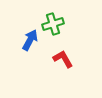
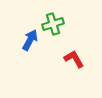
red L-shape: moved 11 px right
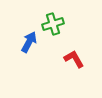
blue arrow: moved 1 px left, 2 px down
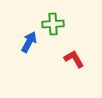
green cross: rotated 15 degrees clockwise
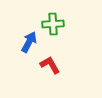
red L-shape: moved 24 px left, 6 px down
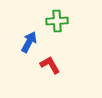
green cross: moved 4 px right, 3 px up
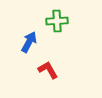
red L-shape: moved 2 px left, 5 px down
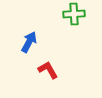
green cross: moved 17 px right, 7 px up
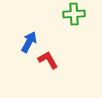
red L-shape: moved 10 px up
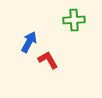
green cross: moved 6 px down
